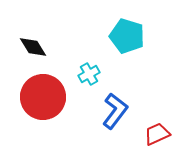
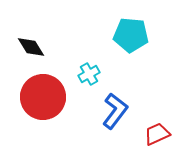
cyan pentagon: moved 4 px right, 1 px up; rotated 12 degrees counterclockwise
black diamond: moved 2 px left
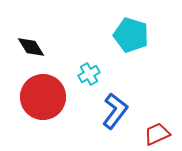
cyan pentagon: rotated 12 degrees clockwise
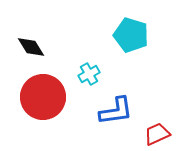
blue L-shape: moved 1 px right; rotated 45 degrees clockwise
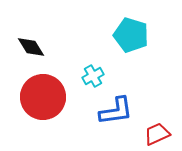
cyan cross: moved 4 px right, 2 px down
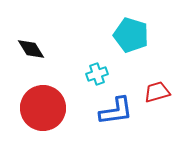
black diamond: moved 2 px down
cyan cross: moved 4 px right, 2 px up; rotated 10 degrees clockwise
red circle: moved 11 px down
red trapezoid: moved 42 px up; rotated 8 degrees clockwise
